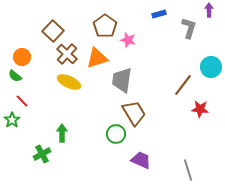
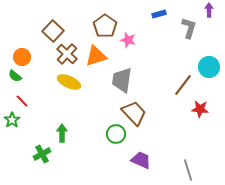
orange triangle: moved 1 px left, 2 px up
cyan circle: moved 2 px left
brown trapezoid: rotated 12 degrees counterclockwise
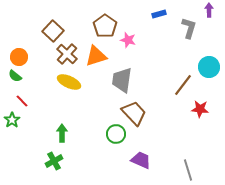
orange circle: moved 3 px left
green cross: moved 12 px right, 7 px down
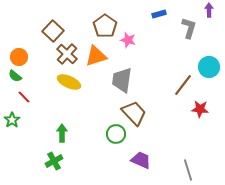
red line: moved 2 px right, 4 px up
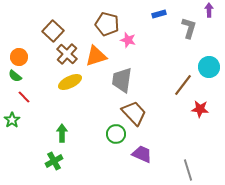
brown pentagon: moved 2 px right, 2 px up; rotated 20 degrees counterclockwise
yellow ellipse: moved 1 px right; rotated 50 degrees counterclockwise
purple trapezoid: moved 1 px right, 6 px up
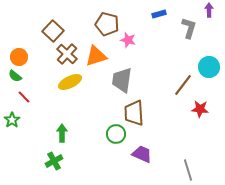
brown trapezoid: rotated 140 degrees counterclockwise
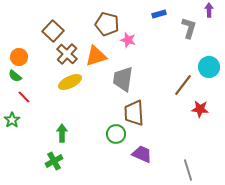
gray trapezoid: moved 1 px right, 1 px up
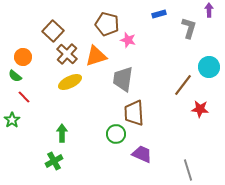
orange circle: moved 4 px right
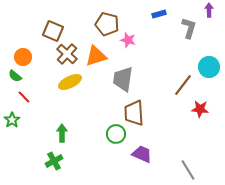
brown square: rotated 20 degrees counterclockwise
gray line: rotated 15 degrees counterclockwise
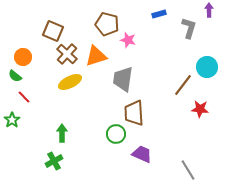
cyan circle: moved 2 px left
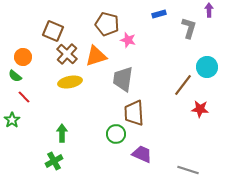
yellow ellipse: rotated 15 degrees clockwise
gray line: rotated 40 degrees counterclockwise
